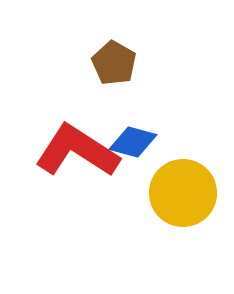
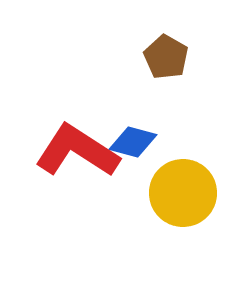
brown pentagon: moved 52 px right, 6 px up
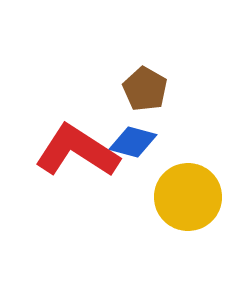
brown pentagon: moved 21 px left, 32 px down
yellow circle: moved 5 px right, 4 px down
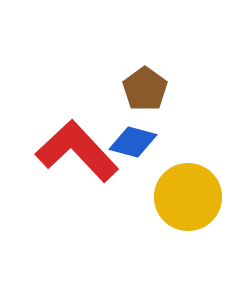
brown pentagon: rotated 6 degrees clockwise
red L-shape: rotated 14 degrees clockwise
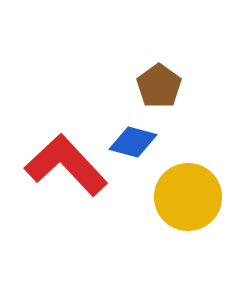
brown pentagon: moved 14 px right, 3 px up
red L-shape: moved 11 px left, 14 px down
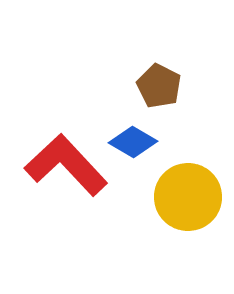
brown pentagon: rotated 9 degrees counterclockwise
blue diamond: rotated 15 degrees clockwise
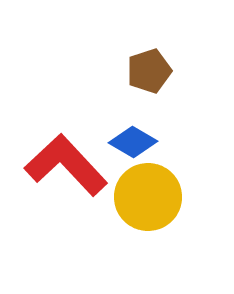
brown pentagon: moved 10 px left, 15 px up; rotated 27 degrees clockwise
yellow circle: moved 40 px left
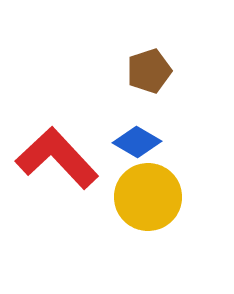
blue diamond: moved 4 px right
red L-shape: moved 9 px left, 7 px up
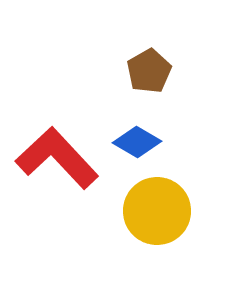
brown pentagon: rotated 12 degrees counterclockwise
yellow circle: moved 9 px right, 14 px down
